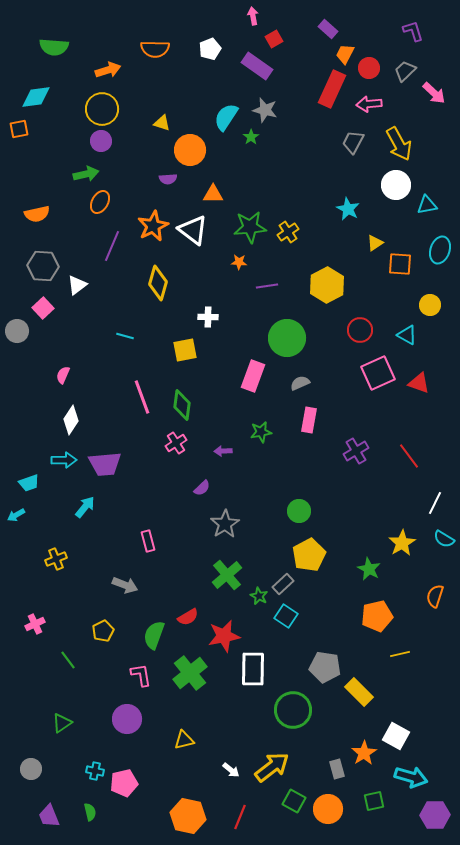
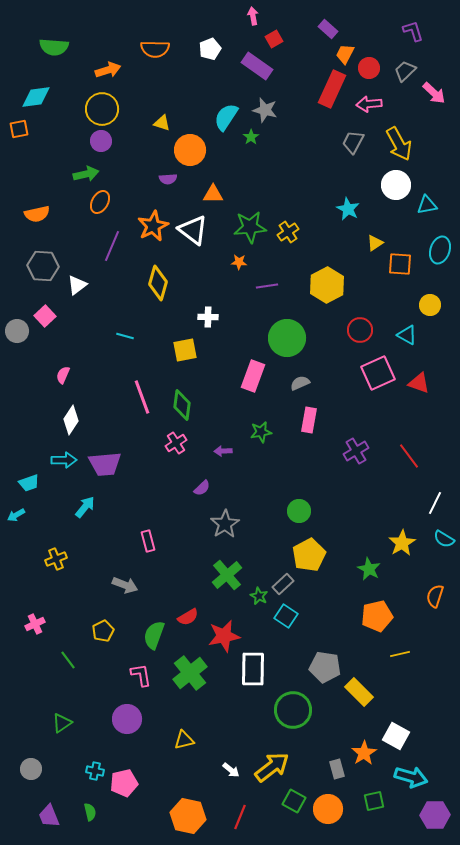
pink square at (43, 308): moved 2 px right, 8 px down
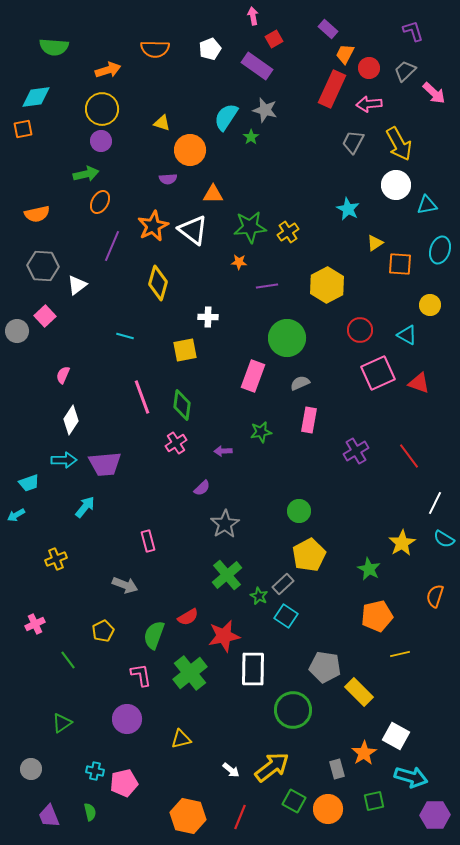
orange square at (19, 129): moved 4 px right
yellow triangle at (184, 740): moved 3 px left, 1 px up
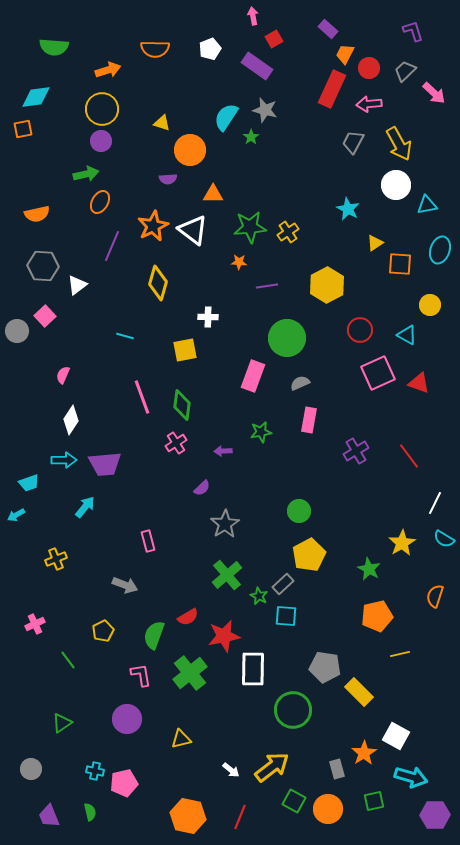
cyan square at (286, 616): rotated 30 degrees counterclockwise
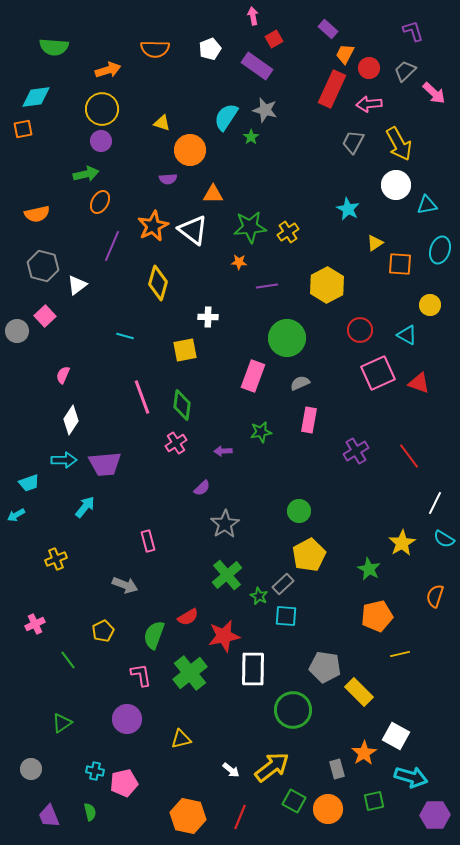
gray hexagon at (43, 266): rotated 12 degrees clockwise
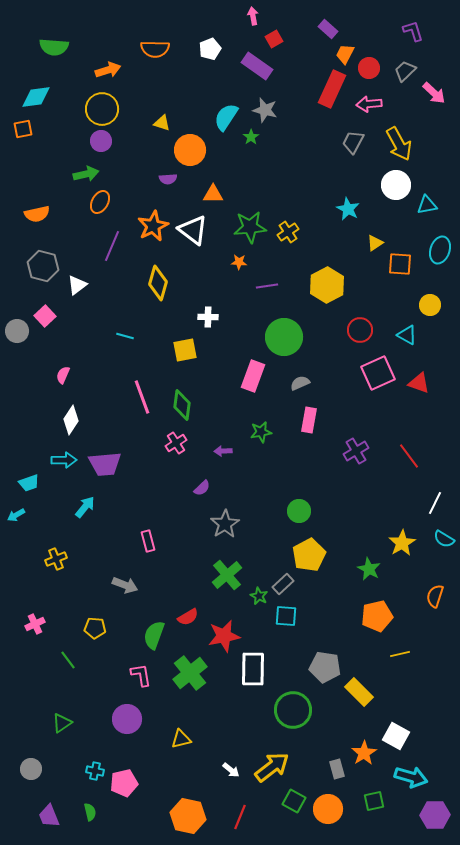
green circle at (287, 338): moved 3 px left, 1 px up
yellow pentagon at (103, 631): moved 8 px left, 3 px up; rotated 30 degrees clockwise
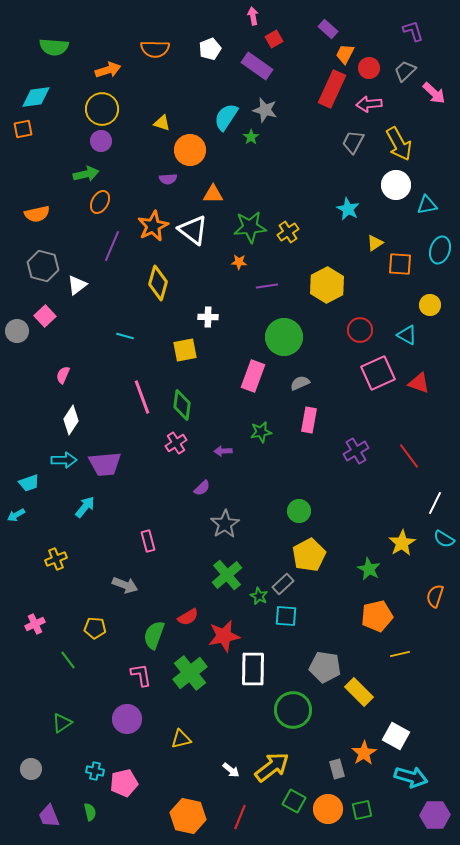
green square at (374, 801): moved 12 px left, 9 px down
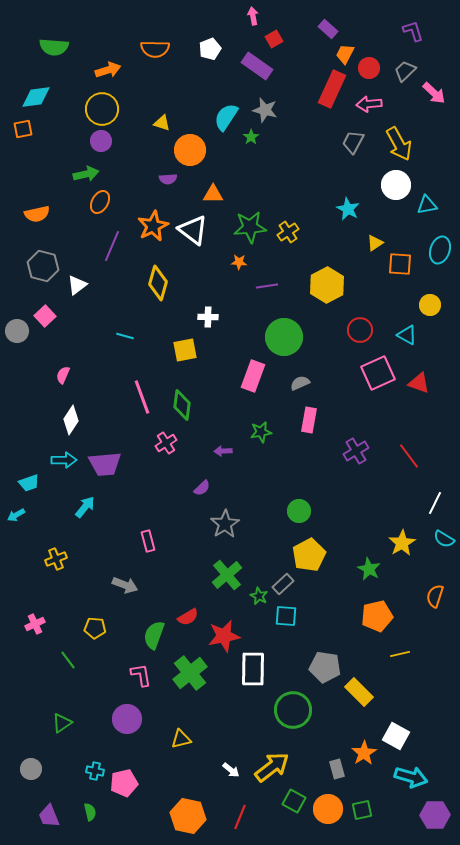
pink cross at (176, 443): moved 10 px left
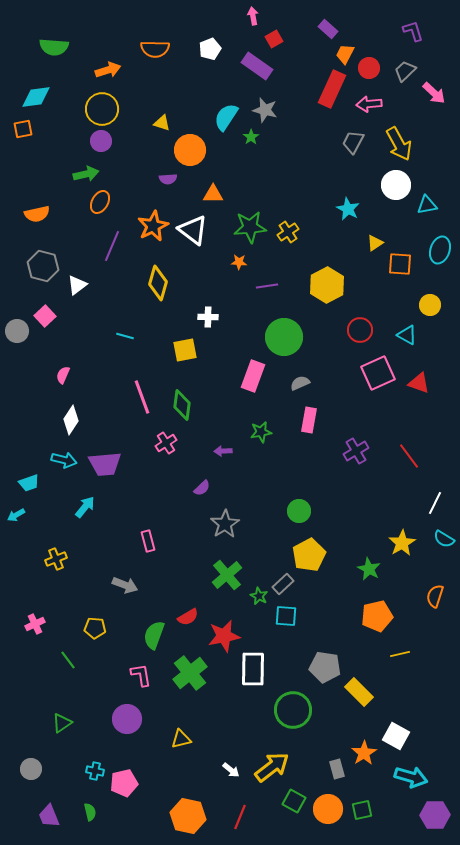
cyan arrow at (64, 460): rotated 15 degrees clockwise
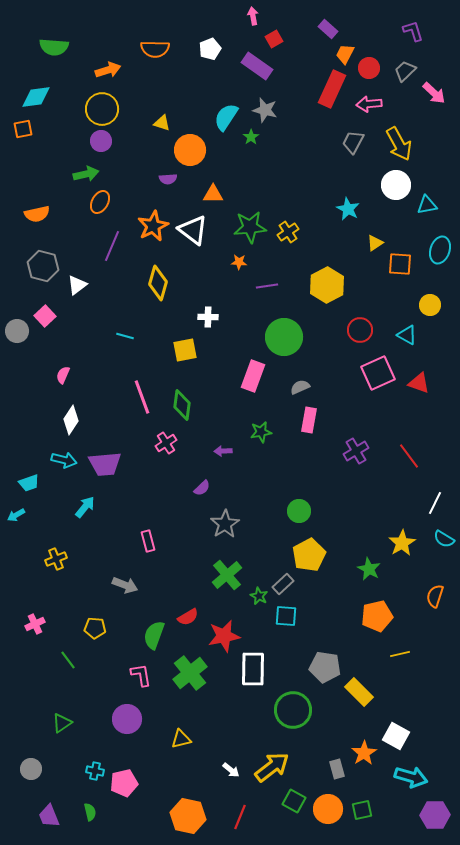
gray semicircle at (300, 383): moved 4 px down
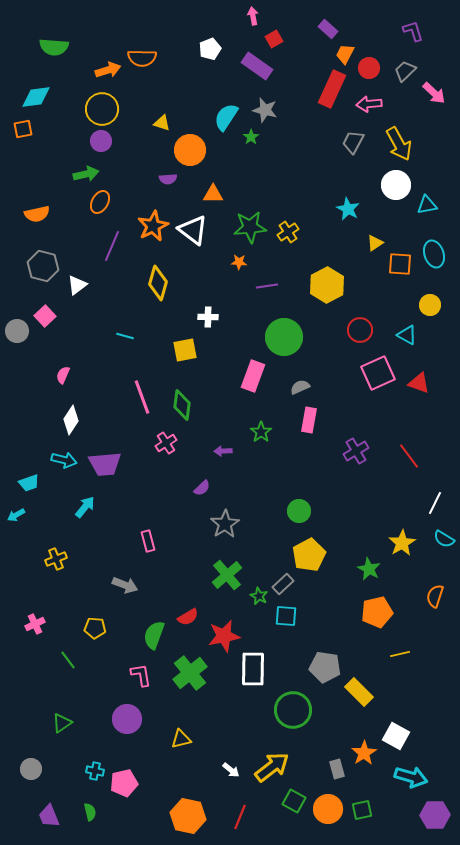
orange semicircle at (155, 49): moved 13 px left, 9 px down
cyan ellipse at (440, 250): moved 6 px left, 4 px down; rotated 36 degrees counterclockwise
green star at (261, 432): rotated 25 degrees counterclockwise
orange pentagon at (377, 616): moved 4 px up
